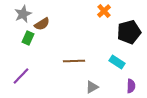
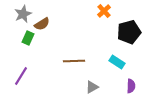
purple line: rotated 12 degrees counterclockwise
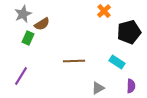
gray triangle: moved 6 px right, 1 px down
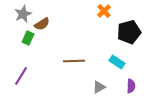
gray triangle: moved 1 px right, 1 px up
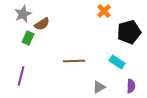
purple line: rotated 18 degrees counterclockwise
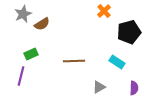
green rectangle: moved 3 px right, 16 px down; rotated 40 degrees clockwise
purple semicircle: moved 3 px right, 2 px down
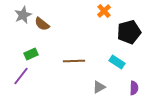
gray star: moved 1 px down
brown semicircle: rotated 70 degrees clockwise
purple line: rotated 24 degrees clockwise
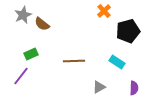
black pentagon: moved 1 px left, 1 px up
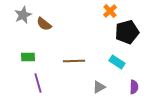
orange cross: moved 6 px right
brown semicircle: moved 2 px right
black pentagon: moved 1 px left, 1 px down
green rectangle: moved 3 px left, 3 px down; rotated 24 degrees clockwise
purple line: moved 17 px right, 7 px down; rotated 54 degrees counterclockwise
purple semicircle: moved 1 px up
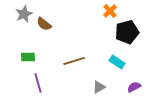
gray star: moved 1 px right, 1 px up
brown line: rotated 15 degrees counterclockwise
purple semicircle: rotated 120 degrees counterclockwise
